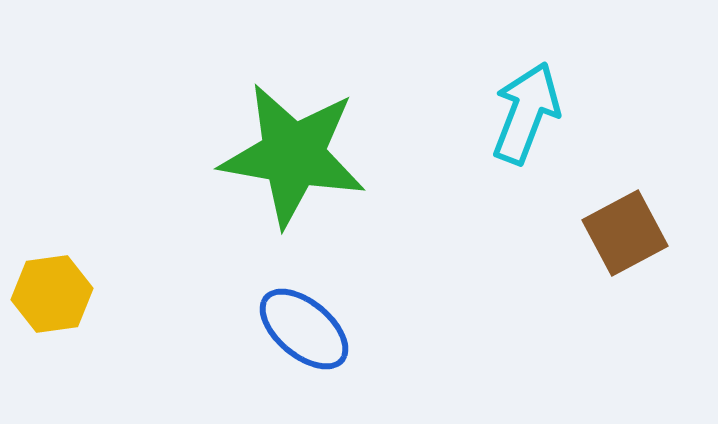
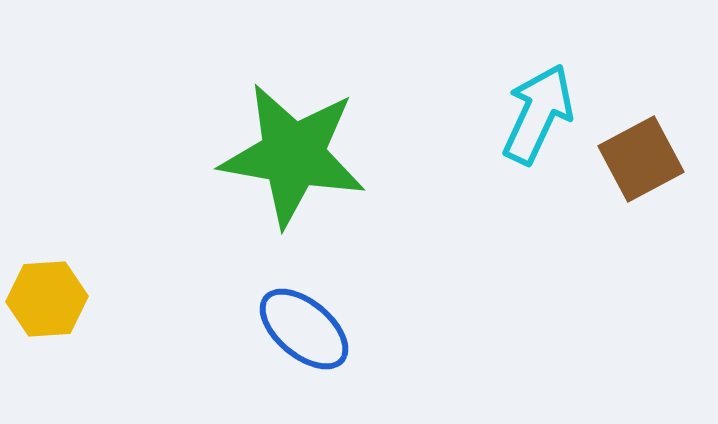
cyan arrow: moved 12 px right, 1 px down; rotated 4 degrees clockwise
brown square: moved 16 px right, 74 px up
yellow hexagon: moved 5 px left, 5 px down; rotated 4 degrees clockwise
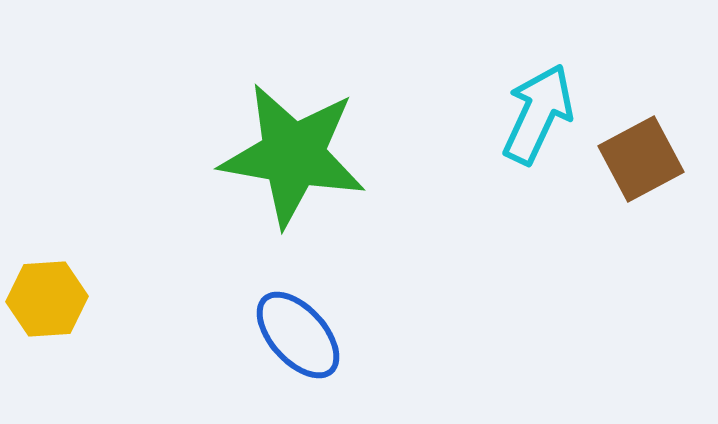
blue ellipse: moved 6 px left, 6 px down; rotated 8 degrees clockwise
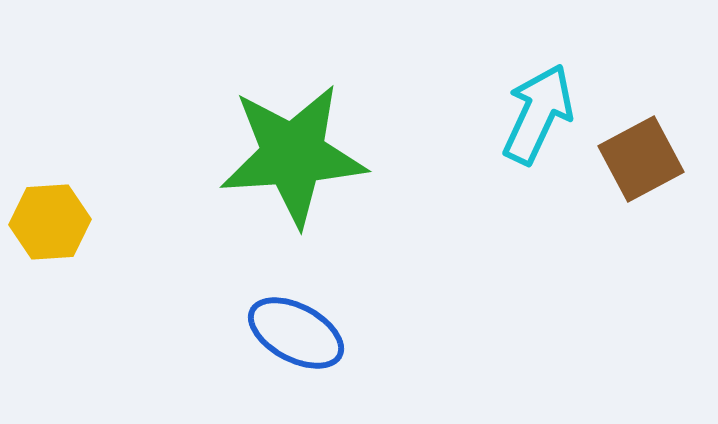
green star: rotated 14 degrees counterclockwise
yellow hexagon: moved 3 px right, 77 px up
blue ellipse: moved 2 px left, 2 px up; rotated 20 degrees counterclockwise
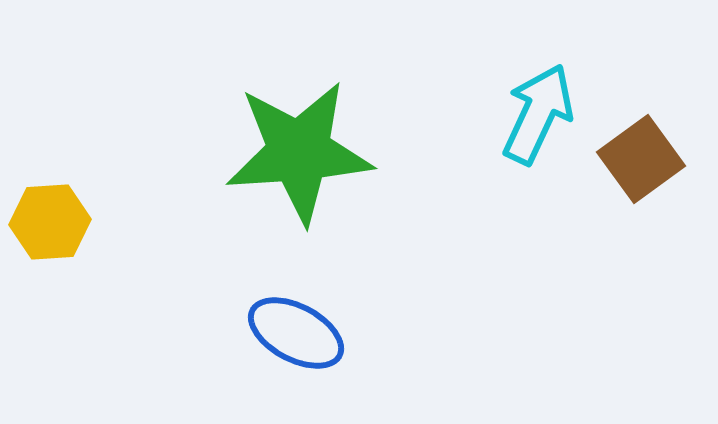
green star: moved 6 px right, 3 px up
brown square: rotated 8 degrees counterclockwise
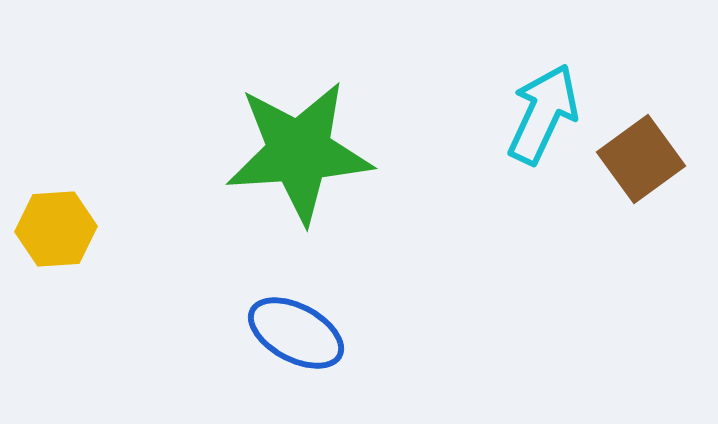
cyan arrow: moved 5 px right
yellow hexagon: moved 6 px right, 7 px down
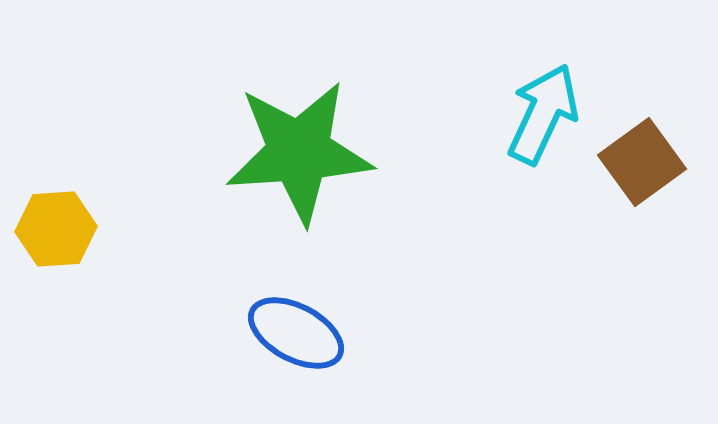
brown square: moved 1 px right, 3 px down
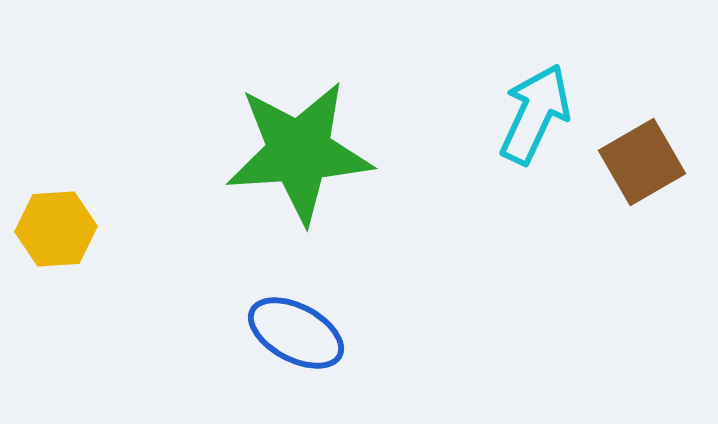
cyan arrow: moved 8 px left
brown square: rotated 6 degrees clockwise
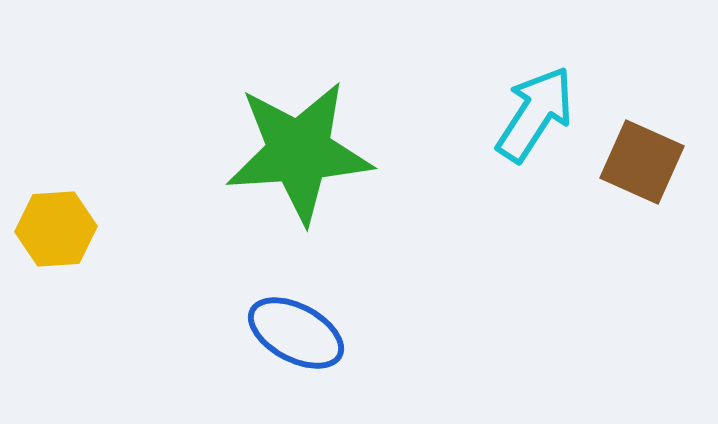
cyan arrow: rotated 8 degrees clockwise
brown square: rotated 36 degrees counterclockwise
